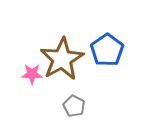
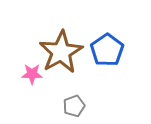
brown star: moved 1 px left, 7 px up
gray pentagon: rotated 25 degrees clockwise
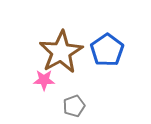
pink star: moved 12 px right, 6 px down
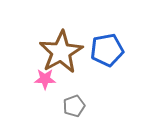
blue pentagon: rotated 24 degrees clockwise
pink star: moved 1 px right, 1 px up
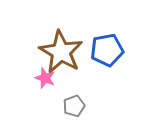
brown star: rotated 12 degrees counterclockwise
pink star: moved 1 px up; rotated 20 degrees clockwise
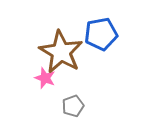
blue pentagon: moved 6 px left, 16 px up
gray pentagon: moved 1 px left
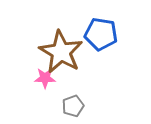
blue pentagon: rotated 20 degrees clockwise
pink star: rotated 20 degrees counterclockwise
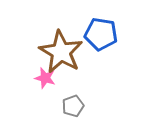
pink star: rotated 15 degrees clockwise
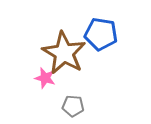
brown star: moved 3 px right, 1 px down
gray pentagon: rotated 25 degrees clockwise
